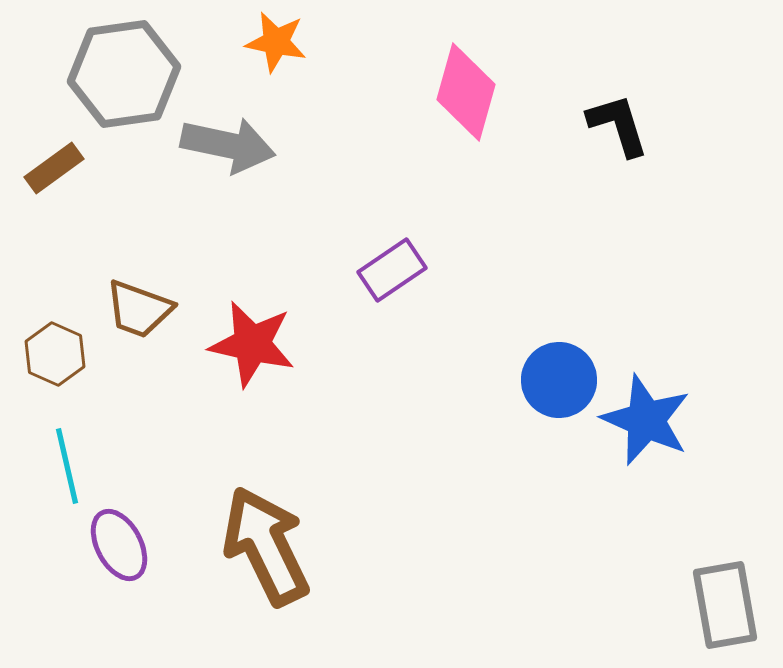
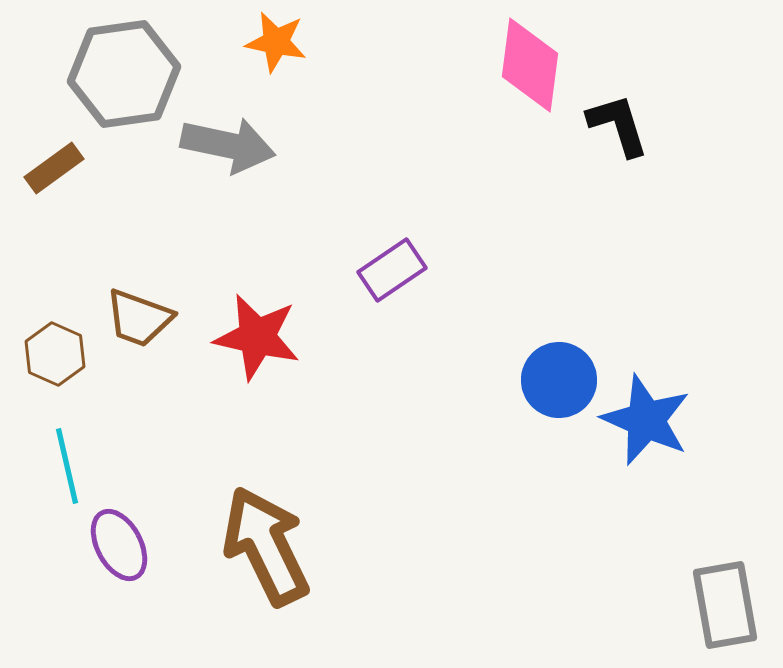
pink diamond: moved 64 px right, 27 px up; rotated 8 degrees counterclockwise
brown trapezoid: moved 9 px down
red star: moved 5 px right, 7 px up
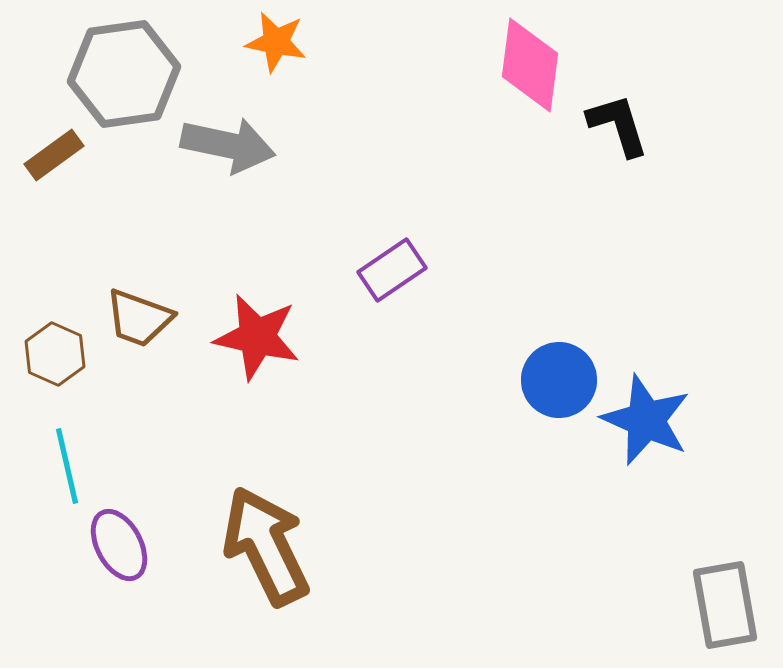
brown rectangle: moved 13 px up
